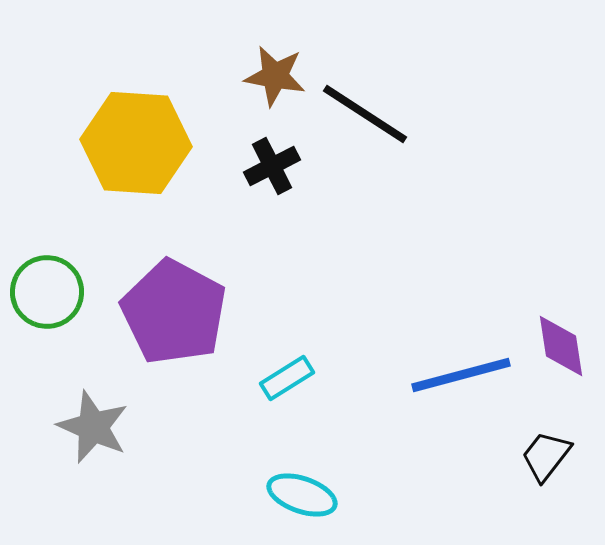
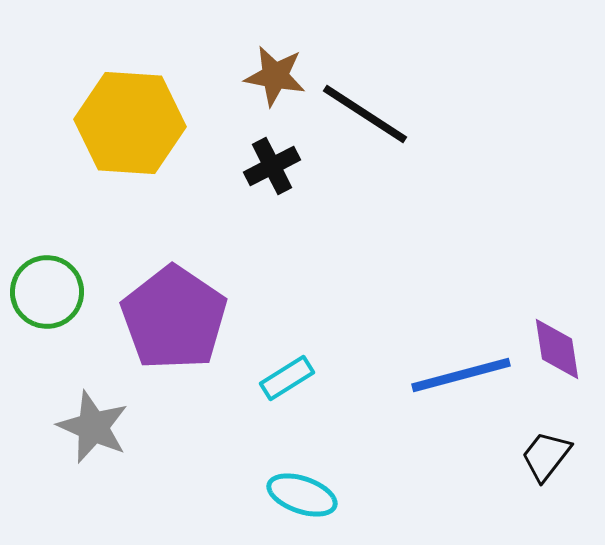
yellow hexagon: moved 6 px left, 20 px up
purple pentagon: moved 6 px down; rotated 6 degrees clockwise
purple diamond: moved 4 px left, 3 px down
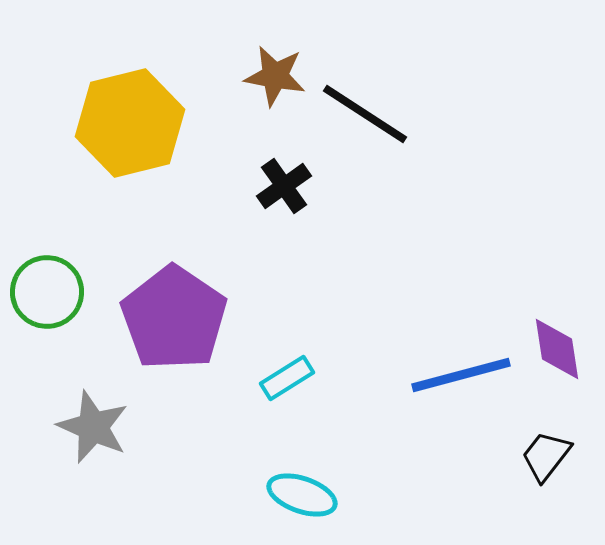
yellow hexagon: rotated 18 degrees counterclockwise
black cross: moved 12 px right, 20 px down; rotated 8 degrees counterclockwise
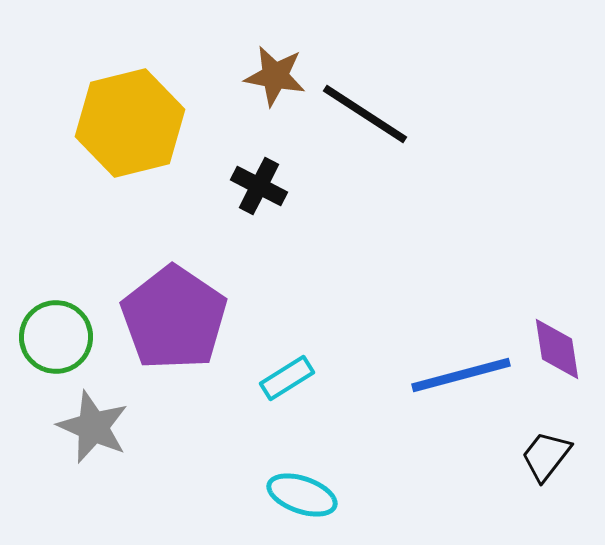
black cross: moved 25 px left; rotated 28 degrees counterclockwise
green circle: moved 9 px right, 45 px down
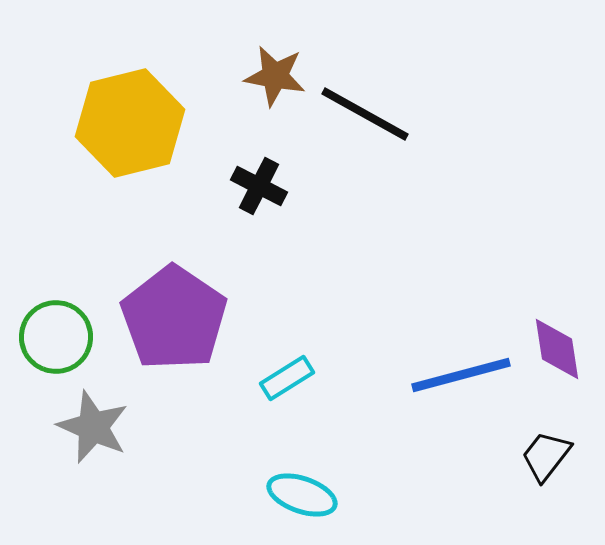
black line: rotated 4 degrees counterclockwise
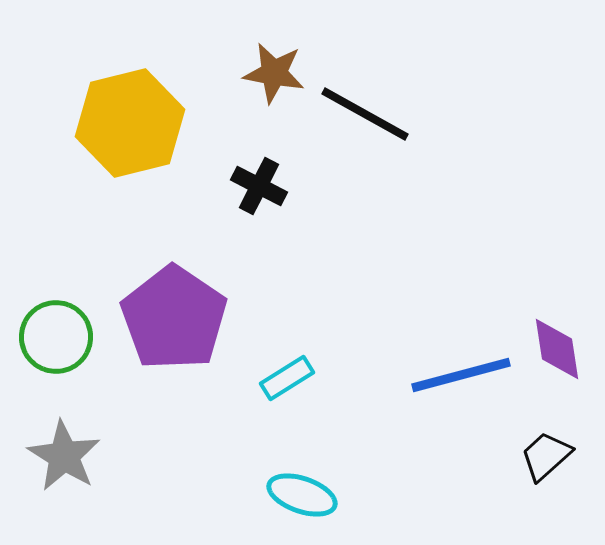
brown star: moved 1 px left, 3 px up
gray star: moved 29 px left, 29 px down; rotated 8 degrees clockwise
black trapezoid: rotated 10 degrees clockwise
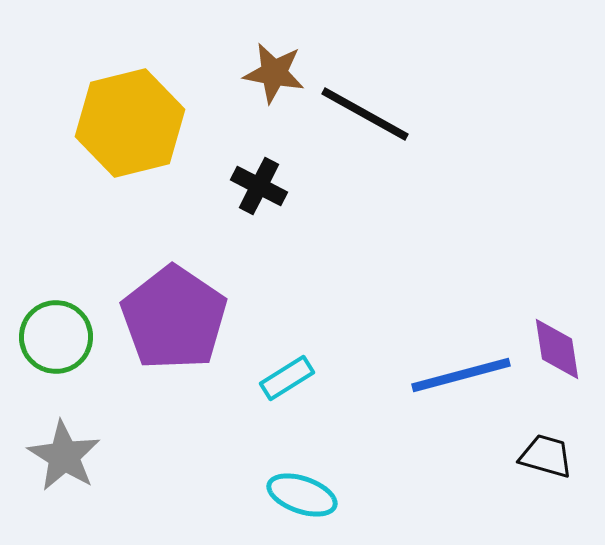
black trapezoid: rotated 58 degrees clockwise
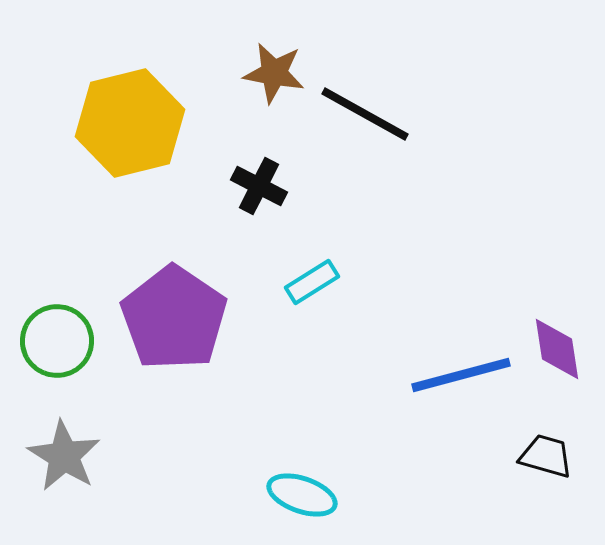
green circle: moved 1 px right, 4 px down
cyan rectangle: moved 25 px right, 96 px up
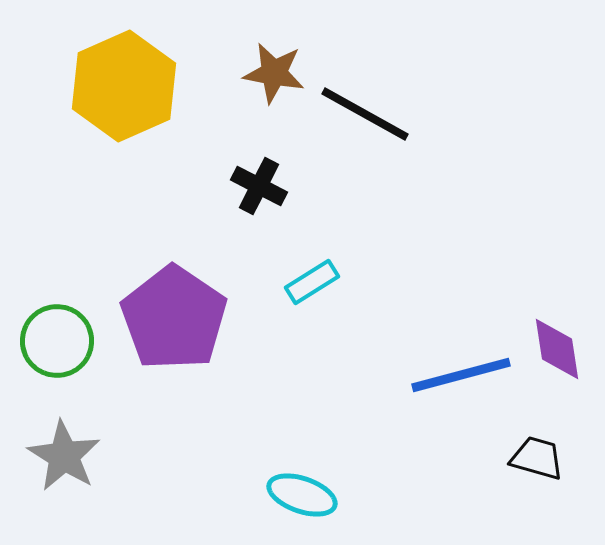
yellow hexagon: moved 6 px left, 37 px up; rotated 10 degrees counterclockwise
black trapezoid: moved 9 px left, 2 px down
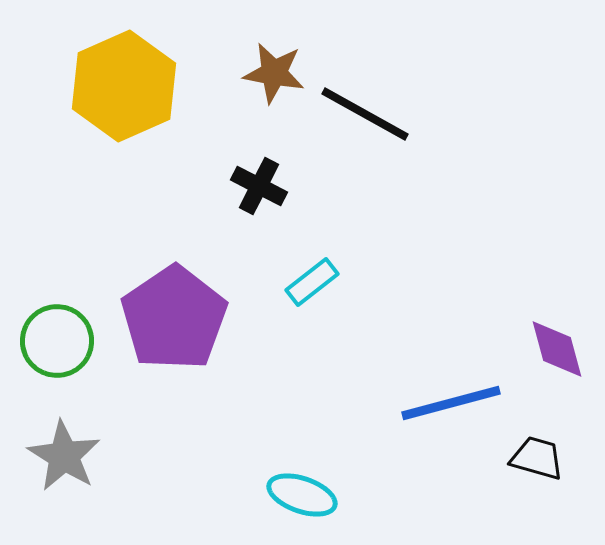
cyan rectangle: rotated 6 degrees counterclockwise
purple pentagon: rotated 4 degrees clockwise
purple diamond: rotated 6 degrees counterclockwise
blue line: moved 10 px left, 28 px down
